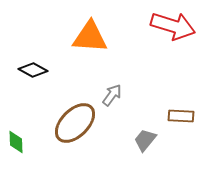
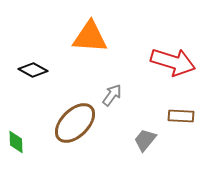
red arrow: moved 36 px down
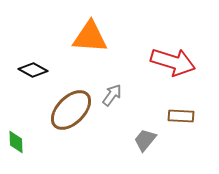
brown ellipse: moved 4 px left, 13 px up
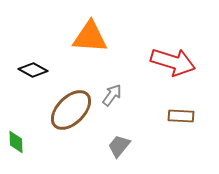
gray trapezoid: moved 26 px left, 6 px down
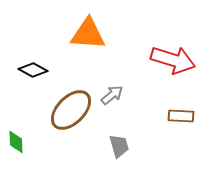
orange triangle: moved 2 px left, 3 px up
red arrow: moved 2 px up
gray arrow: rotated 15 degrees clockwise
gray trapezoid: rotated 125 degrees clockwise
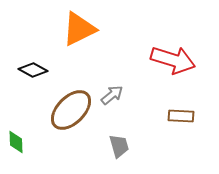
orange triangle: moved 9 px left, 5 px up; rotated 30 degrees counterclockwise
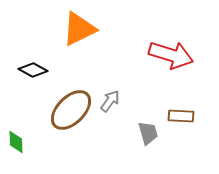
red arrow: moved 2 px left, 5 px up
gray arrow: moved 2 px left, 6 px down; rotated 15 degrees counterclockwise
gray trapezoid: moved 29 px right, 13 px up
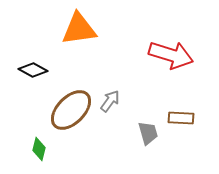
orange triangle: rotated 18 degrees clockwise
brown rectangle: moved 2 px down
green diamond: moved 23 px right, 7 px down; rotated 15 degrees clockwise
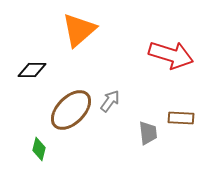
orange triangle: moved 1 px down; rotated 33 degrees counterclockwise
black diamond: moved 1 px left; rotated 28 degrees counterclockwise
gray trapezoid: rotated 10 degrees clockwise
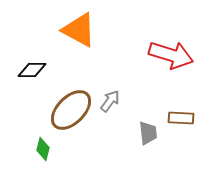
orange triangle: rotated 51 degrees counterclockwise
green diamond: moved 4 px right
